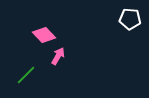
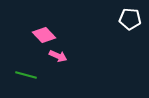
pink arrow: rotated 84 degrees clockwise
green line: rotated 60 degrees clockwise
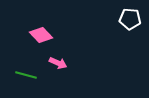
pink diamond: moved 3 px left
pink arrow: moved 7 px down
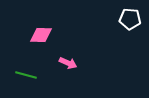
pink diamond: rotated 45 degrees counterclockwise
pink arrow: moved 10 px right
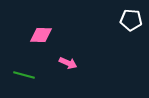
white pentagon: moved 1 px right, 1 px down
green line: moved 2 px left
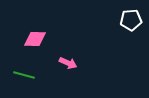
white pentagon: rotated 10 degrees counterclockwise
pink diamond: moved 6 px left, 4 px down
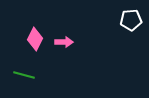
pink diamond: rotated 65 degrees counterclockwise
pink arrow: moved 4 px left, 21 px up; rotated 24 degrees counterclockwise
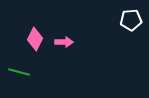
green line: moved 5 px left, 3 px up
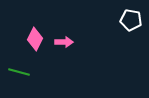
white pentagon: rotated 15 degrees clockwise
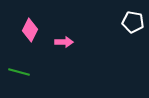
white pentagon: moved 2 px right, 2 px down
pink diamond: moved 5 px left, 9 px up
